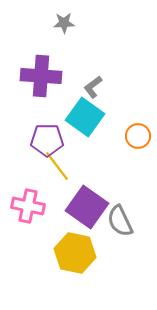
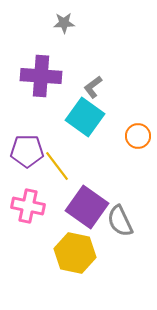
purple pentagon: moved 20 px left, 11 px down
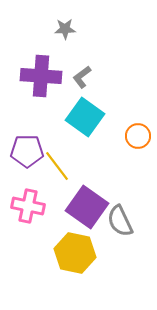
gray star: moved 1 px right, 6 px down
gray L-shape: moved 11 px left, 10 px up
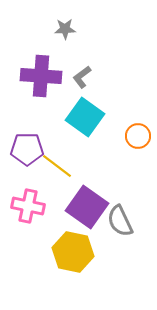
purple pentagon: moved 2 px up
yellow line: rotated 16 degrees counterclockwise
yellow hexagon: moved 2 px left, 1 px up
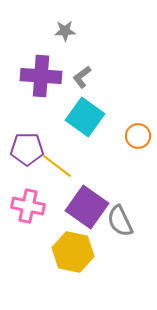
gray star: moved 2 px down
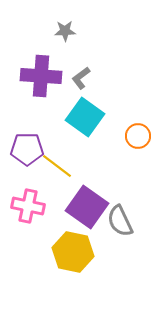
gray L-shape: moved 1 px left, 1 px down
